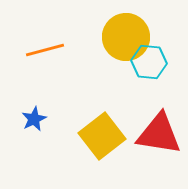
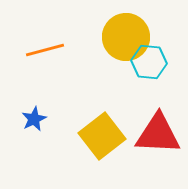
red triangle: moved 1 px left; rotated 6 degrees counterclockwise
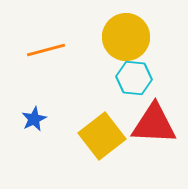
orange line: moved 1 px right
cyan hexagon: moved 15 px left, 16 px down
red triangle: moved 4 px left, 10 px up
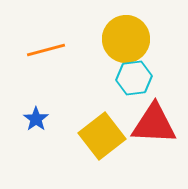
yellow circle: moved 2 px down
cyan hexagon: rotated 12 degrees counterclockwise
blue star: moved 2 px right; rotated 10 degrees counterclockwise
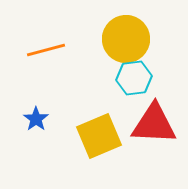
yellow square: moved 3 px left; rotated 15 degrees clockwise
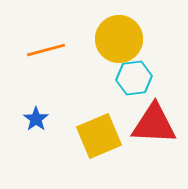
yellow circle: moved 7 px left
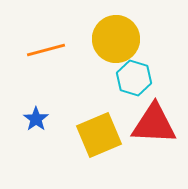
yellow circle: moved 3 px left
cyan hexagon: rotated 24 degrees clockwise
yellow square: moved 1 px up
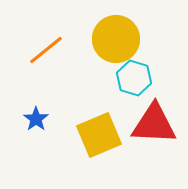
orange line: rotated 24 degrees counterclockwise
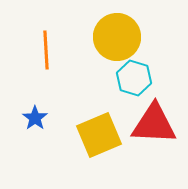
yellow circle: moved 1 px right, 2 px up
orange line: rotated 54 degrees counterclockwise
blue star: moved 1 px left, 1 px up
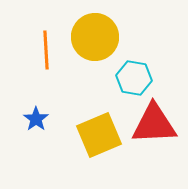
yellow circle: moved 22 px left
cyan hexagon: rotated 8 degrees counterclockwise
blue star: moved 1 px right, 1 px down
red triangle: rotated 6 degrees counterclockwise
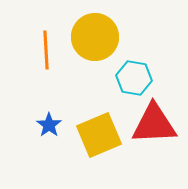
blue star: moved 13 px right, 6 px down
